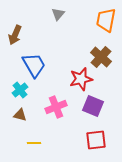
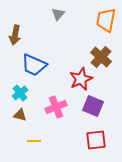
brown arrow: rotated 12 degrees counterclockwise
blue trapezoid: rotated 144 degrees clockwise
red star: rotated 10 degrees counterclockwise
cyan cross: moved 3 px down
yellow line: moved 2 px up
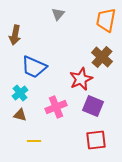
brown cross: moved 1 px right
blue trapezoid: moved 2 px down
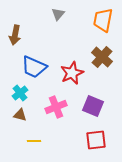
orange trapezoid: moved 3 px left
red star: moved 9 px left, 6 px up
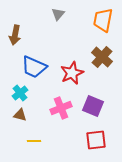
pink cross: moved 5 px right, 1 px down
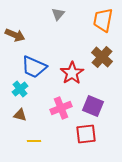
brown arrow: rotated 78 degrees counterclockwise
red star: rotated 10 degrees counterclockwise
cyan cross: moved 4 px up
red square: moved 10 px left, 6 px up
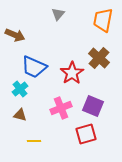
brown cross: moved 3 px left, 1 px down
red square: rotated 10 degrees counterclockwise
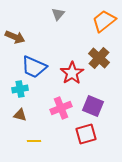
orange trapezoid: moved 1 px right, 1 px down; rotated 40 degrees clockwise
brown arrow: moved 2 px down
cyan cross: rotated 28 degrees clockwise
